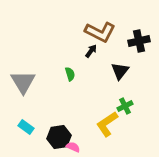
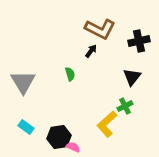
brown L-shape: moved 3 px up
black triangle: moved 12 px right, 6 px down
yellow L-shape: rotated 8 degrees counterclockwise
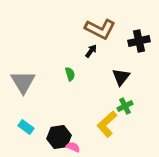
black triangle: moved 11 px left
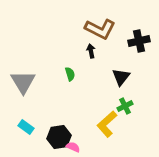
black arrow: rotated 48 degrees counterclockwise
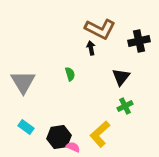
black arrow: moved 3 px up
yellow L-shape: moved 7 px left, 10 px down
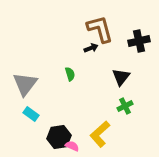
brown L-shape: rotated 132 degrees counterclockwise
black arrow: rotated 80 degrees clockwise
gray triangle: moved 2 px right, 2 px down; rotated 8 degrees clockwise
cyan rectangle: moved 5 px right, 13 px up
pink semicircle: moved 1 px left, 1 px up
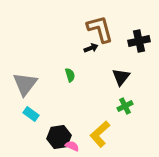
green semicircle: moved 1 px down
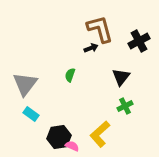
black cross: rotated 15 degrees counterclockwise
green semicircle: rotated 144 degrees counterclockwise
